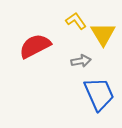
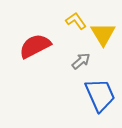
gray arrow: rotated 30 degrees counterclockwise
blue trapezoid: moved 1 px right, 1 px down
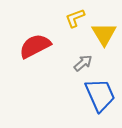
yellow L-shape: moved 1 px left, 3 px up; rotated 75 degrees counterclockwise
yellow triangle: moved 1 px right
gray arrow: moved 2 px right, 2 px down
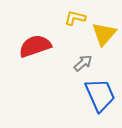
yellow L-shape: rotated 35 degrees clockwise
yellow triangle: rotated 12 degrees clockwise
red semicircle: rotated 8 degrees clockwise
